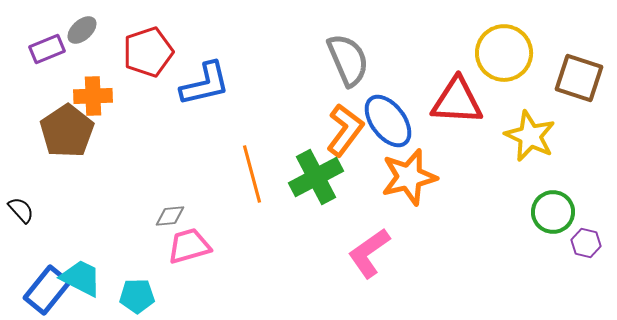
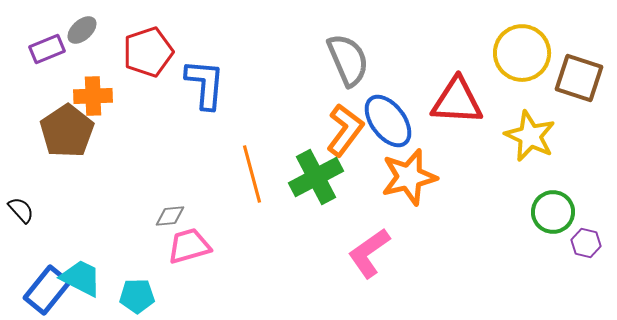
yellow circle: moved 18 px right
blue L-shape: rotated 72 degrees counterclockwise
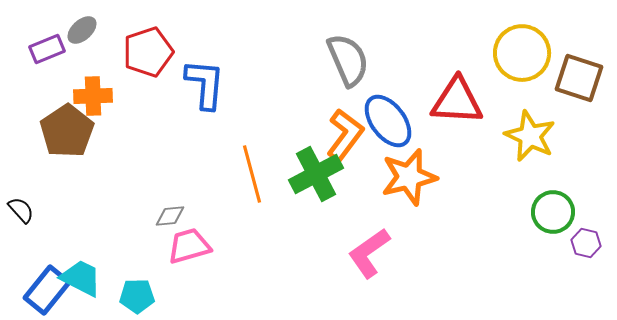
orange L-shape: moved 5 px down
green cross: moved 3 px up
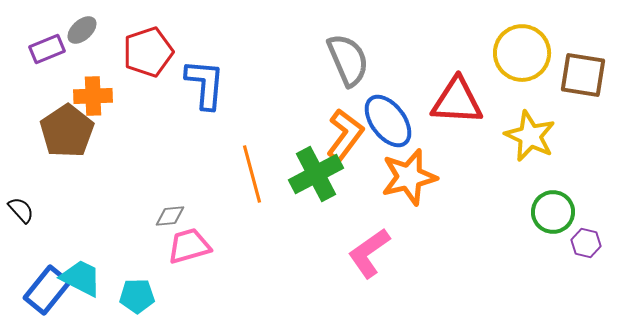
brown square: moved 4 px right, 3 px up; rotated 9 degrees counterclockwise
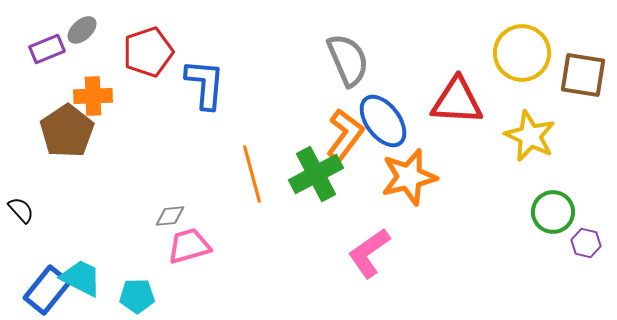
blue ellipse: moved 5 px left
